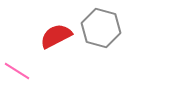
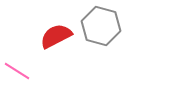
gray hexagon: moved 2 px up
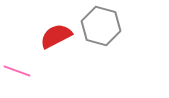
pink line: rotated 12 degrees counterclockwise
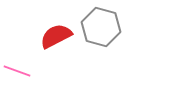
gray hexagon: moved 1 px down
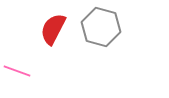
red semicircle: moved 3 px left, 7 px up; rotated 36 degrees counterclockwise
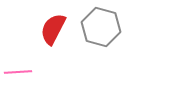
pink line: moved 1 px right, 1 px down; rotated 24 degrees counterclockwise
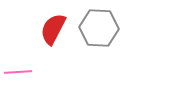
gray hexagon: moved 2 px left, 1 px down; rotated 12 degrees counterclockwise
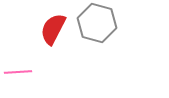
gray hexagon: moved 2 px left, 5 px up; rotated 12 degrees clockwise
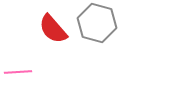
red semicircle: rotated 68 degrees counterclockwise
